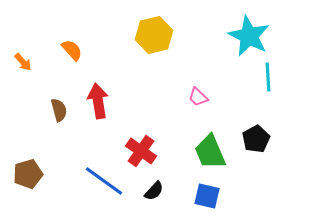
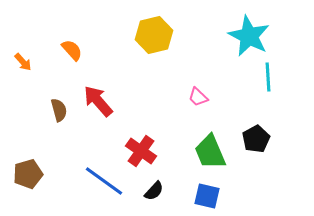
red arrow: rotated 32 degrees counterclockwise
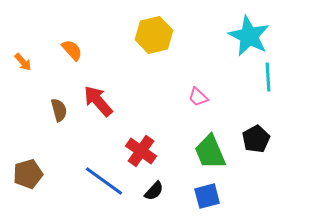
blue square: rotated 28 degrees counterclockwise
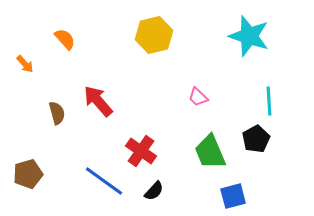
cyan star: rotated 9 degrees counterclockwise
orange semicircle: moved 7 px left, 11 px up
orange arrow: moved 2 px right, 2 px down
cyan line: moved 1 px right, 24 px down
brown semicircle: moved 2 px left, 3 px down
blue square: moved 26 px right
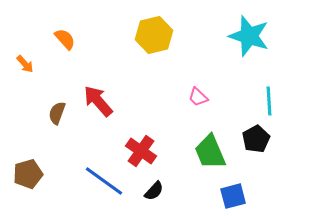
brown semicircle: rotated 145 degrees counterclockwise
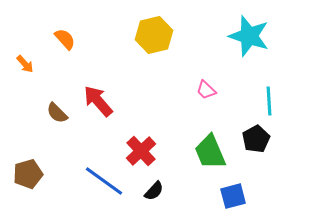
pink trapezoid: moved 8 px right, 7 px up
brown semicircle: rotated 65 degrees counterclockwise
red cross: rotated 12 degrees clockwise
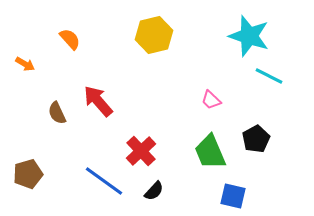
orange semicircle: moved 5 px right
orange arrow: rotated 18 degrees counterclockwise
pink trapezoid: moved 5 px right, 10 px down
cyan line: moved 25 px up; rotated 60 degrees counterclockwise
brown semicircle: rotated 20 degrees clockwise
blue square: rotated 28 degrees clockwise
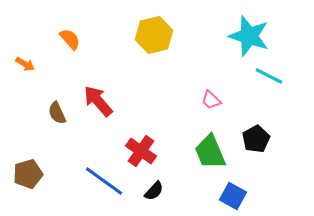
red cross: rotated 12 degrees counterclockwise
blue square: rotated 16 degrees clockwise
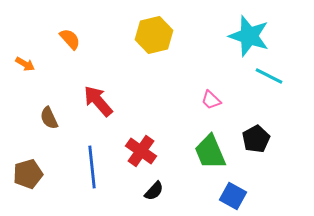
brown semicircle: moved 8 px left, 5 px down
blue line: moved 12 px left, 14 px up; rotated 48 degrees clockwise
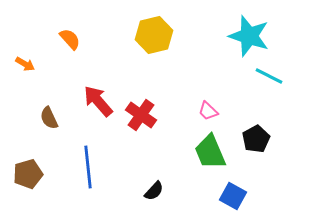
pink trapezoid: moved 3 px left, 11 px down
red cross: moved 36 px up
blue line: moved 4 px left
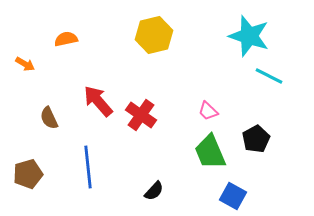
orange semicircle: moved 4 px left; rotated 60 degrees counterclockwise
